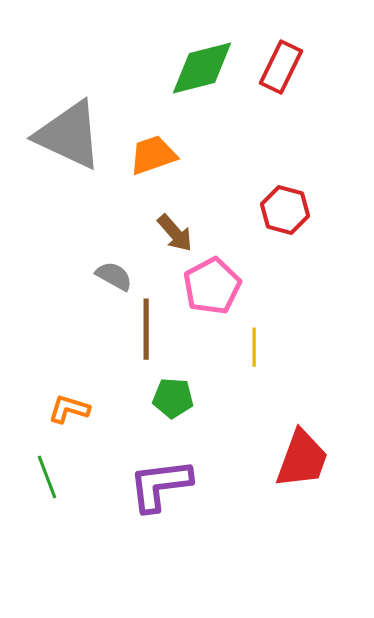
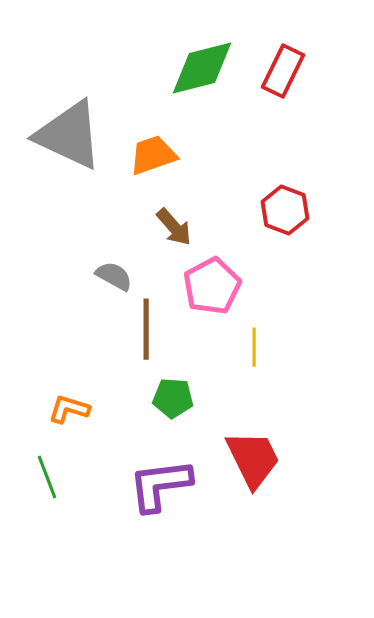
red rectangle: moved 2 px right, 4 px down
red hexagon: rotated 6 degrees clockwise
brown arrow: moved 1 px left, 6 px up
red trapezoid: moved 49 px left; rotated 46 degrees counterclockwise
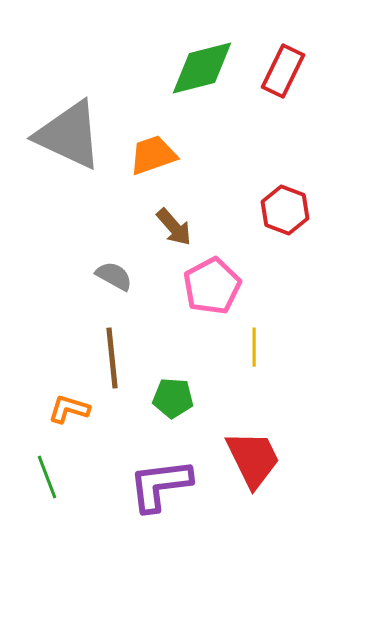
brown line: moved 34 px left, 29 px down; rotated 6 degrees counterclockwise
